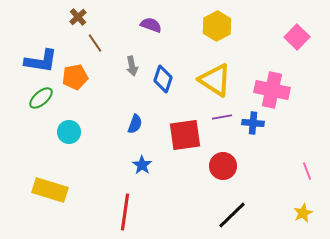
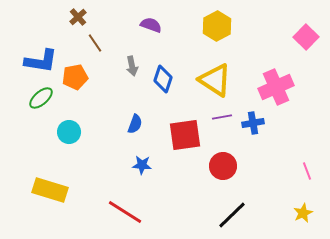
pink square: moved 9 px right
pink cross: moved 4 px right, 3 px up; rotated 36 degrees counterclockwise
blue cross: rotated 15 degrees counterclockwise
blue star: rotated 30 degrees counterclockwise
red line: rotated 66 degrees counterclockwise
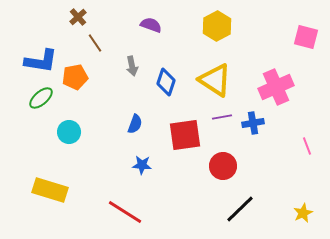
pink square: rotated 30 degrees counterclockwise
blue diamond: moved 3 px right, 3 px down
pink line: moved 25 px up
black line: moved 8 px right, 6 px up
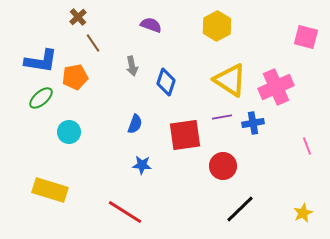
brown line: moved 2 px left
yellow triangle: moved 15 px right
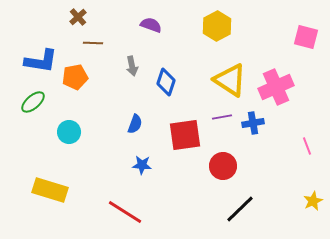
brown line: rotated 54 degrees counterclockwise
green ellipse: moved 8 px left, 4 px down
yellow star: moved 10 px right, 12 px up
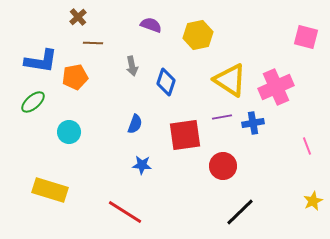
yellow hexagon: moved 19 px left, 9 px down; rotated 16 degrees clockwise
black line: moved 3 px down
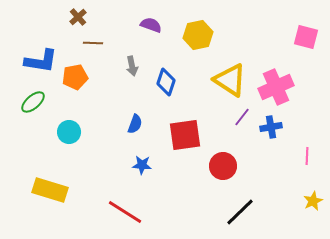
purple line: moved 20 px right; rotated 42 degrees counterclockwise
blue cross: moved 18 px right, 4 px down
pink line: moved 10 px down; rotated 24 degrees clockwise
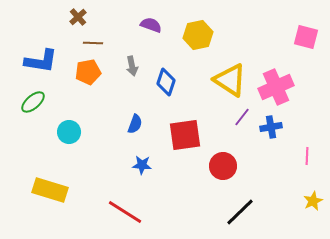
orange pentagon: moved 13 px right, 5 px up
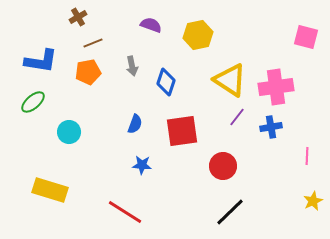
brown cross: rotated 12 degrees clockwise
brown line: rotated 24 degrees counterclockwise
pink cross: rotated 16 degrees clockwise
purple line: moved 5 px left
red square: moved 3 px left, 4 px up
black line: moved 10 px left
